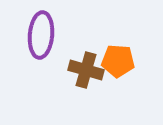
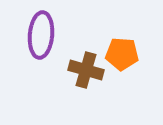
orange pentagon: moved 4 px right, 7 px up
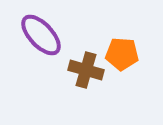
purple ellipse: rotated 48 degrees counterclockwise
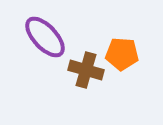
purple ellipse: moved 4 px right, 2 px down
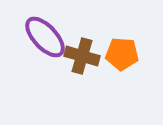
brown cross: moved 4 px left, 14 px up
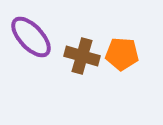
purple ellipse: moved 14 px left
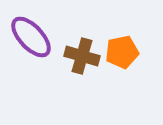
orange pentagon: moved 2 px up; rotated 16 degrees counterclockwise
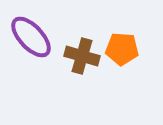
orange pentagon: moved 3 px up; rotated 16 degrees clockwise
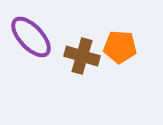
orange pentagon: moved 2 px left, 2 px up
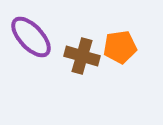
orange pentagon: rotated 12 degrees counterclockwise
